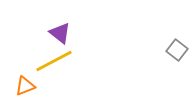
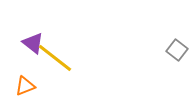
purple triangle: moved 27 px left, 10 px down
yellow line: moved 1 px right, 3 px up; rotated 66 degrees clockwise
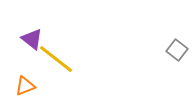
purple triangle: moved 1 px left, 4 px up
yellow line: moved 1 px right, 1 px down
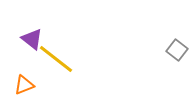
orange triangle: moved 1 px left, 1 px up
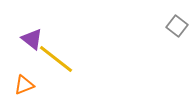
gray square: moved 24 px up
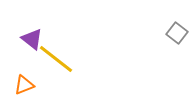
gray square: moved 7 px down
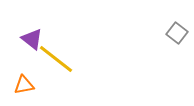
orange triangle: rotated 10 degrees clockwise
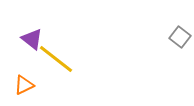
gray square: moved 3 px right, 4 px down
orange triangle: rotated 15 degrees counterclockwise
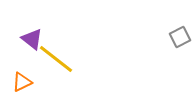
gray square: rotated 25 degrees clockwise
orange triangle: moved 2 px left, 3 px up
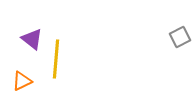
yellow line: rotated 57 degrees clockwise
orange triangle: moved 1 px up
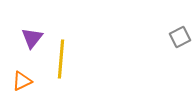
purple triangle: moved 1 px up; rotated 30 degrees clockwise
yellow line: moved 5 px right
